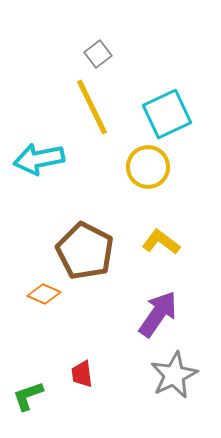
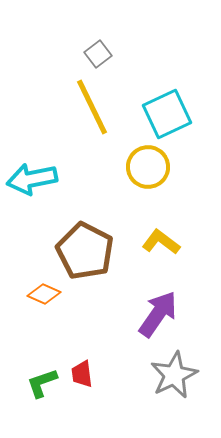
cyan arrow: moved 7 px left, 20 px down
green L-shape: moved 14 px right, 13 px up
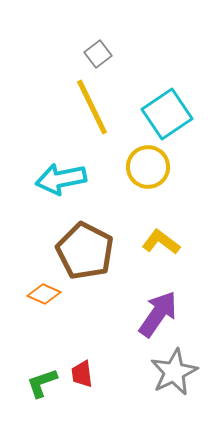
cyan square: rotated 9 degrees counterclockwise
cyan arrow: moved 29 px right
gray star: moved 3 px up
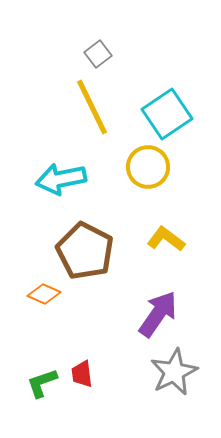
yellow L-shape: moved 5 px right, 3 px up
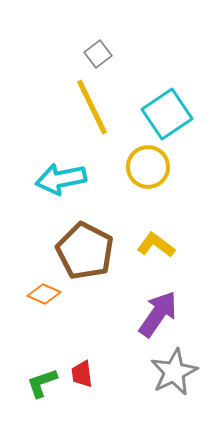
yellow L-shape: moved 10 px left, 6 px down
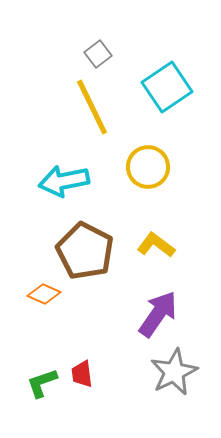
cyan square: moved 27 px up
cyan arrow: moved 3 px right, 2 px down
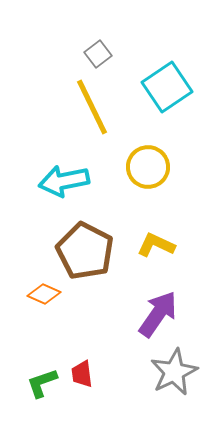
yellow L-shape: rotated 12 degrees counterclockwise
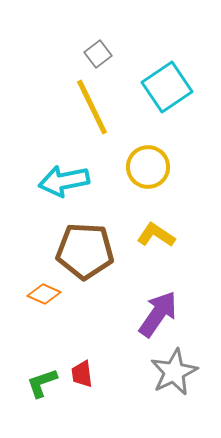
yellow L-shape: moved 10 px up; rotated 9 degrees clockwise
brown pentagon: rotated 24 degrees counterclockwise
